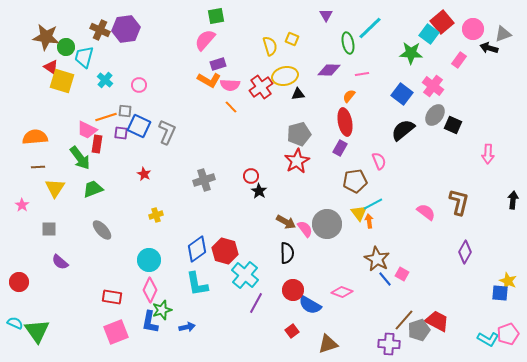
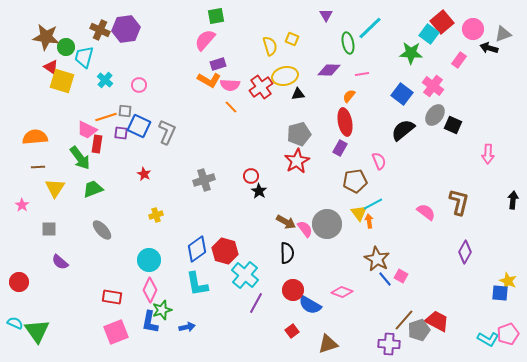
pink square at (402, 274): moved 1 px left, 2 px down
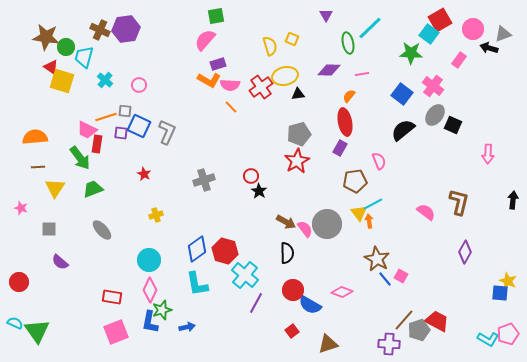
red square at (442, 22): moved 2 px left, 2 px up; rotated 10 degrees clockwise
pink star at (22, 205): moved 1 px left, 3 px down; rotated 16 degrees counterclockwise
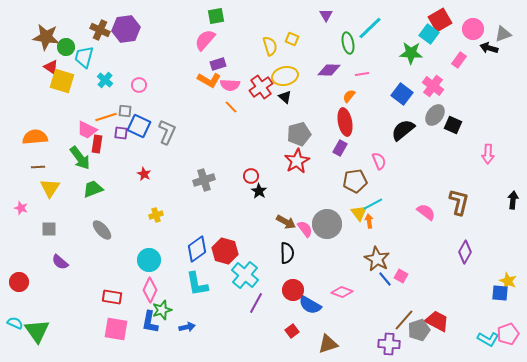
black triangle at (298, 94): moved 13 px left, 3 px down; rotated 48 degrees clockwise
yellow triangle at (55, 188): moved 5 px left
pink square at (116, 332): moved 3 px up; rotated 30 degrees clockwise
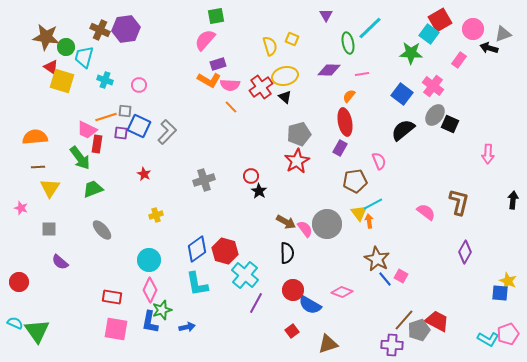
cyan cross at (105, 80): rotated 21 degrees counterclockwise
black square at (453, 125): moved 3 px left, 1 px up
gray L-shape at (167, 132): rotated 20 degrees clockwise
purple cross at (389, 344): moved 3 px right, 1 px down
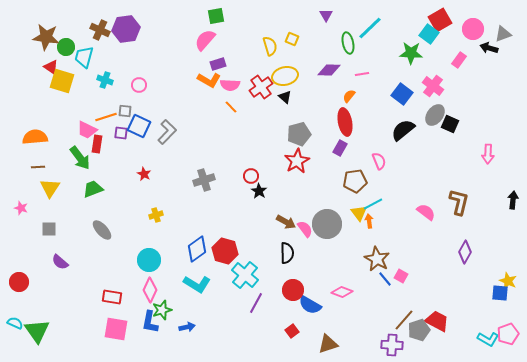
cyan L-shape at (197, 284): rotated 48 degrees counterclockwise
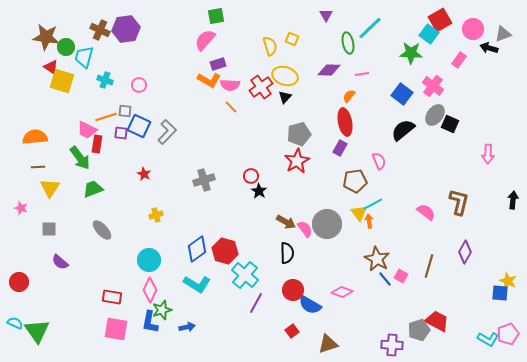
yellow ellipse at (285, 76): rotated 30 degrees clockwise
black triangle at (285, 97): rotated 32 degrees clockwise
brown line at (404, 320): moved 25 px right, 54 px up; rotated 25 degrees counterclockwise
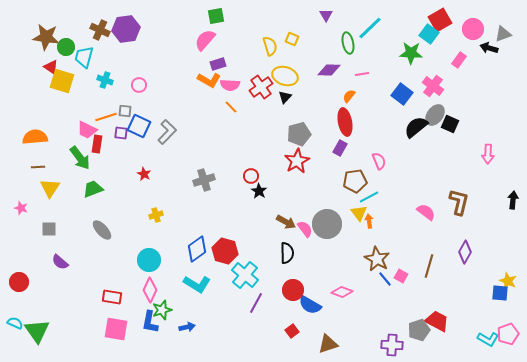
black semicircle at (403, 130): moved 13 px right, 3 px up
cyan line at (373, 204): moved 4 px left, 7 px up
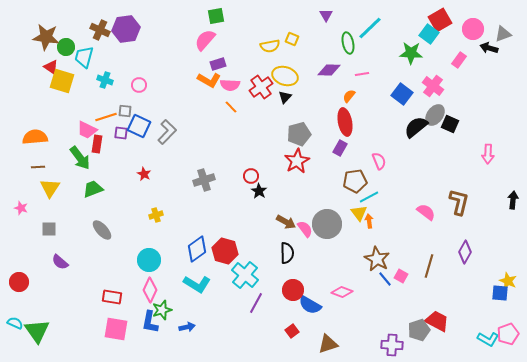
yellow semicircle at (270, 46): rotated 96 degrees clockwise
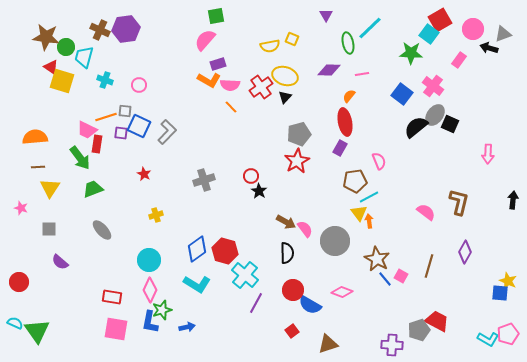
gray circle at (327, 224): moved 8 px right, 17 px down
